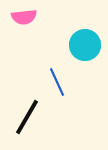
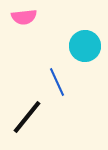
cyan circle: moved 1 px down
black line: rotated 9 degrees clockwise
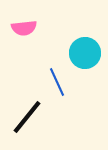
pink semicircle: moved 11 px down
cyan circle: moved 7 px down
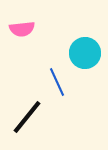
pink semicircle: moved 2 px left, 1 px down
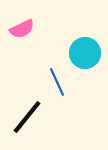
pink semicircle: rotated 20 degrees counterclockwise
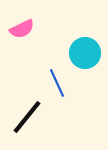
blue line: moved 1 px down
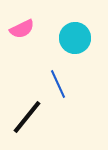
cyan circle: moved 10 px left, 15 px up
blue line: moved 1 px right, 1 px down
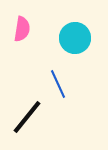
pink semicircle: rotated 55 degrees counterclockwise
